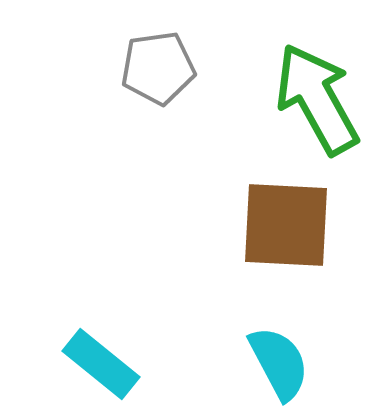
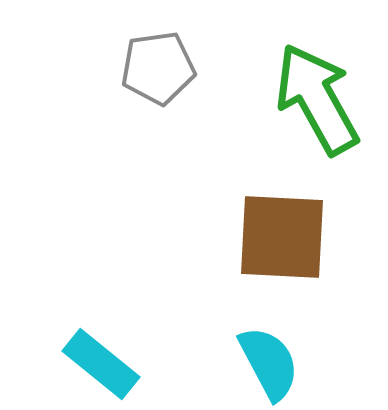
brown square: moved 4 px left, 12 px down
cyan semicircle: moved 10 px left
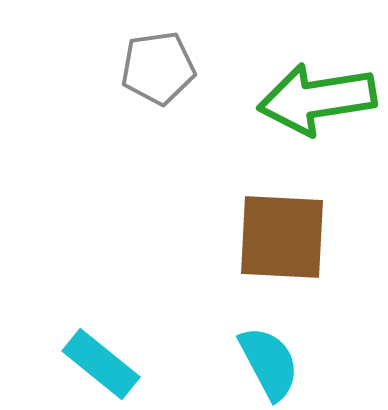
green arrow: rotated 70 degrees counterclockwise
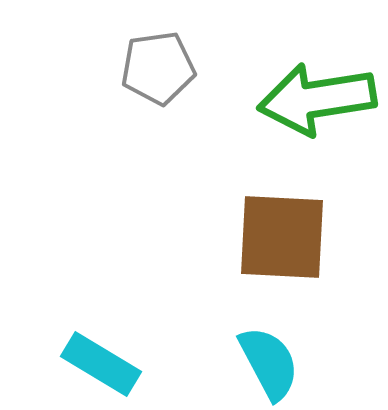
cyan rectangle: rotated 8 degrees counterclockwise
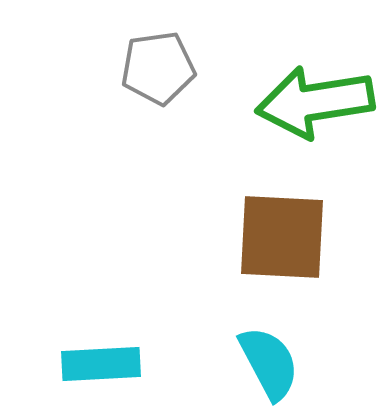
green arrow: moved 2 px left, 3 px down
cyan rectangle: rotated 34 degrees counterclockwise
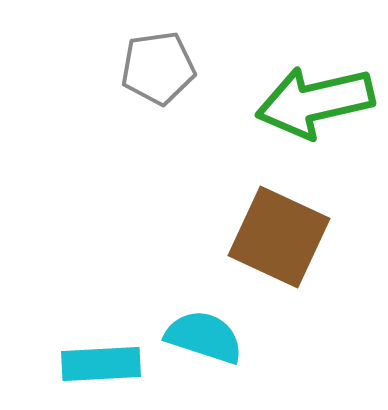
green arrow: rotated 4 degrees counterclockwise
brown square: moved 3 px left; rotated 22 degrees clockwise
cyan semicircle: moved 65 px left, 26 px up; rotated 44 degrees counterclockwise
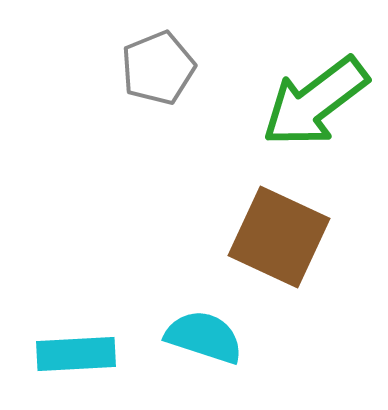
gray pentagon: rotated 14 degrees counterclockwise
green arrow: rotated 24 degrees counterclockwise
cyan rectangle: moved 25 px left, 10 px up
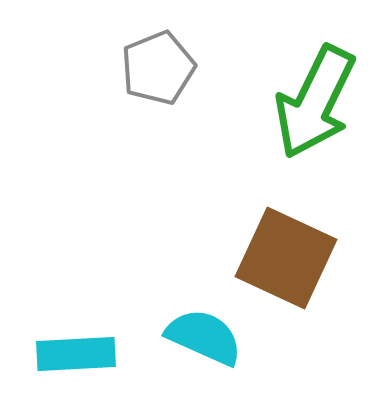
green arrow: rotated 27 degrees counterclockwise
brown square: moved 7 px right, 21 px down
cyan semicircle: rotated 6 degrees clockwise
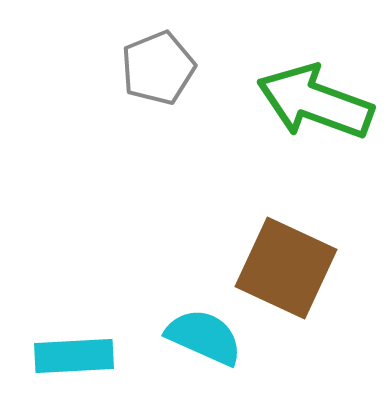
green arrow: rotated 84 degrees clockwise
brown square: moved 10 px down
cyan rectangle: moved 2 px left, 2 px down
